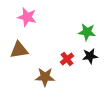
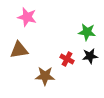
red cross: rotated 24 degrees counterclockwise
brown star: moved 1 px up
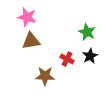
green star: rotated 18 degrees clockwise
brown triangle: moved 12 px right, 9 px up
black star: rotated 21 degrees counterclockwise
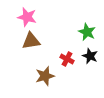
black star: rotated 21 degrees counterclockwise
brown star: rotated 18 degrees counterclockwise
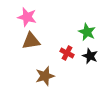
red cross: moved 6 px up
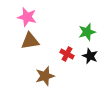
green star: rotated 30 degrees clockwise
brown triangle: moved 1 px left
red cross: moved 1 px down
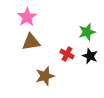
pink star: rotated 24 degrees clockwise
brown triangle: moved 1 px right, 1 px down
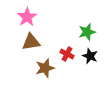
brown star: moved 8 px up
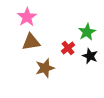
green star: rotated 12 degrees counterclockwise
red cross: moved 1 px right, 6 px up; rotated 24 degrees clockwise
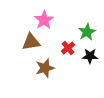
pink star: moved 17 px right, 3 px down
black star: rotated 21 degrees counterclockwise
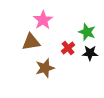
pink star: moved 1 px left
green star: rotated 24 degrees counterclockwise
black star: moved 3 px up
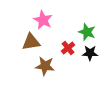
pink star: rotated 12 degrees counterclockwise
brown star: moved 2 px up; rotated 24 degrees clockwise
